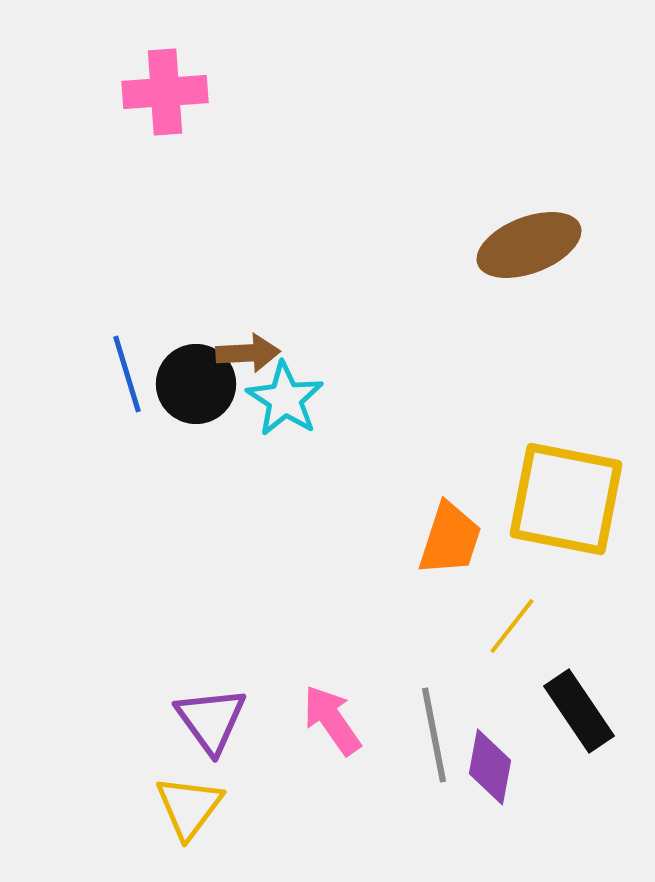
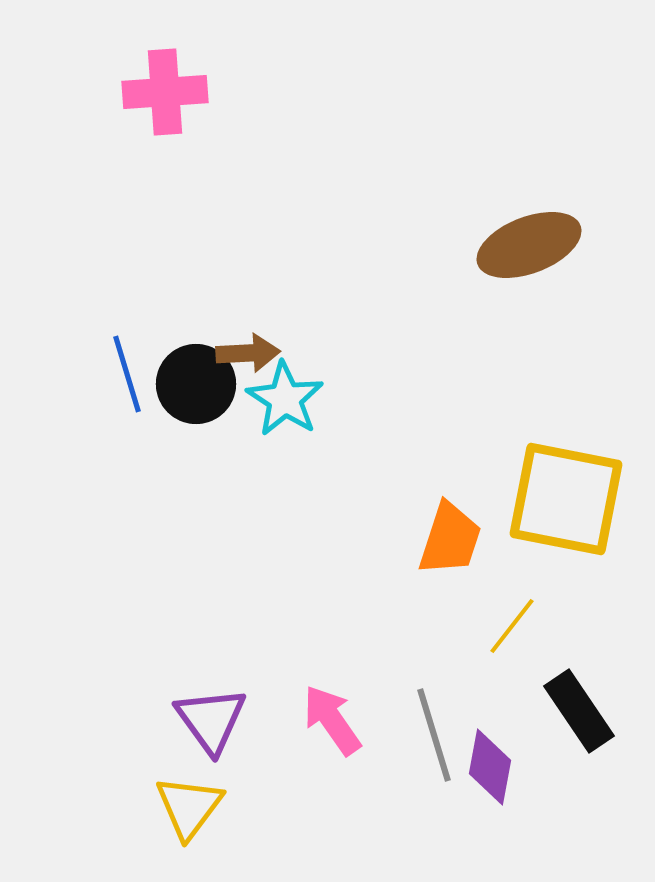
gray line: rotated 6 degrees counterclockwise
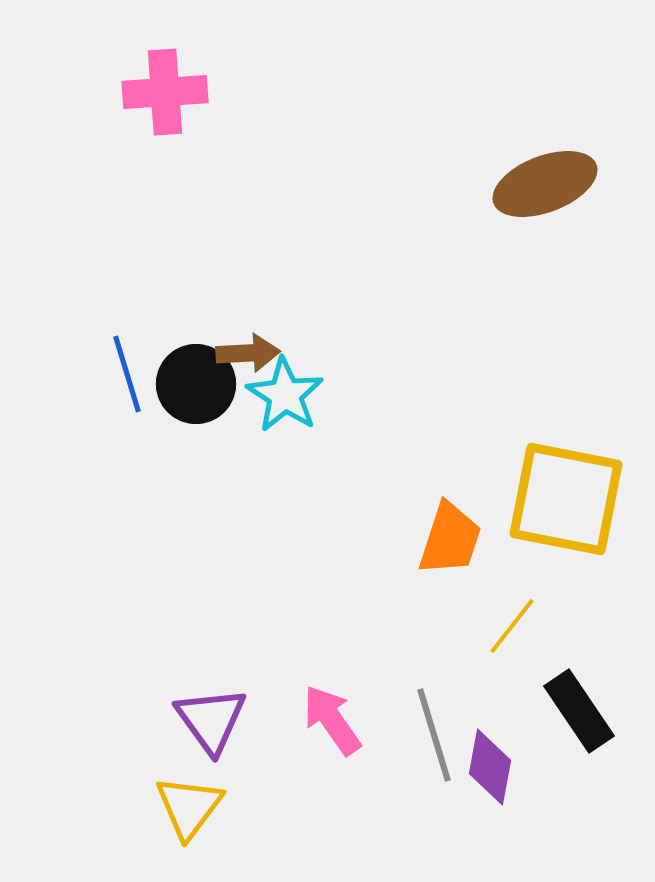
brown ellipse: moved 16 px right, 61 px up
cyan star: moved 4 px up
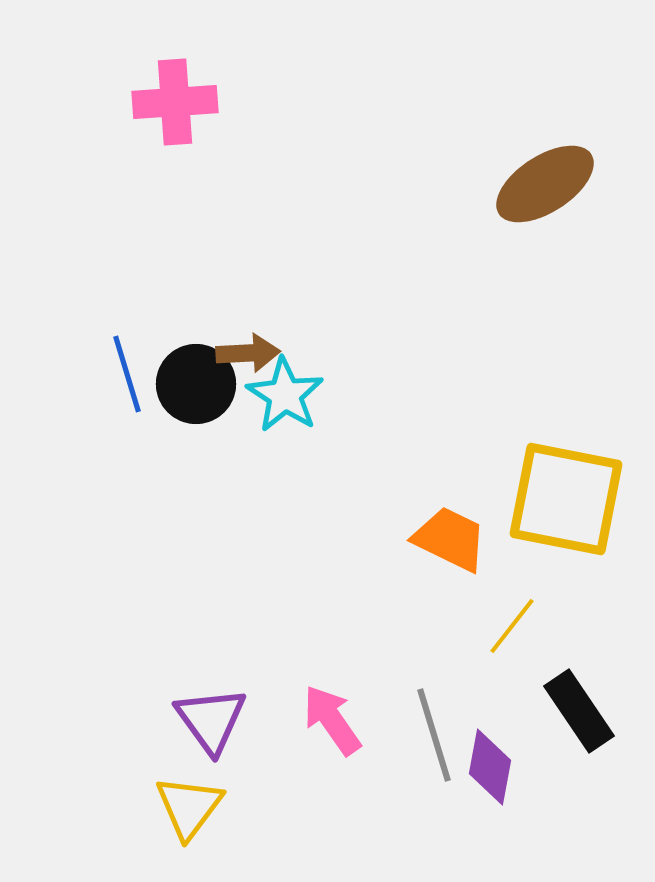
pink cross: moved 10 px right, 10 px down
brown ellipse: rotated 12 degrees counterclockwise
orange trapezoid: rotated 82 degrees counterclockwise
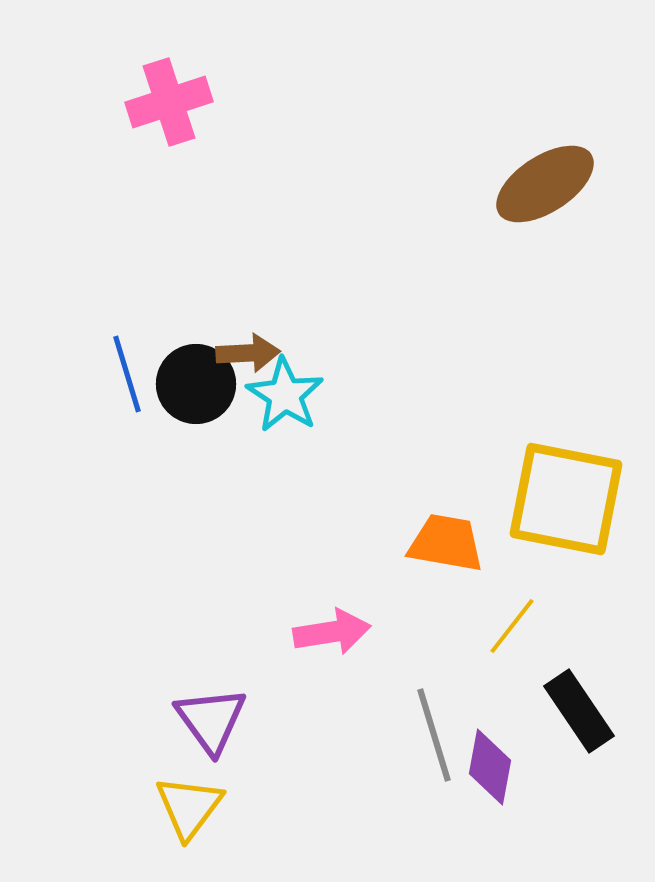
pink cross: moved 6 px left; rotated 14 degrees counterclockwise
orange trapezoid: moved 4 px left, 4 px down; rotated 16 degrees counterclockwise
pink arrow: moved 88 px up; rotated 116 degrees clockwise
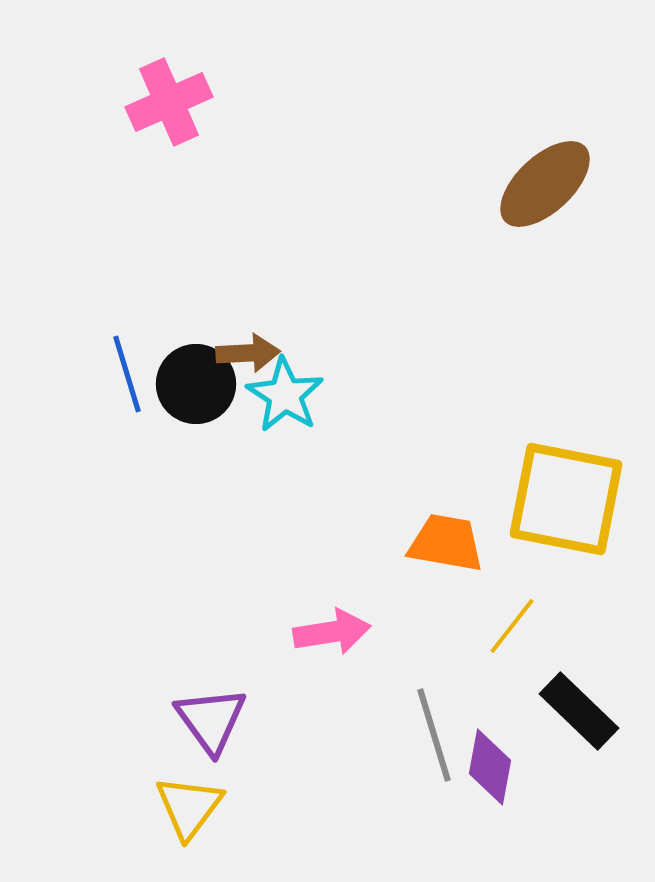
pink cross: rotated 6 degrees counterclockwise
brown ellipse: rotated 10 degrees counterclockwise
black rectangle: rotated 12 degrees counterclockwise
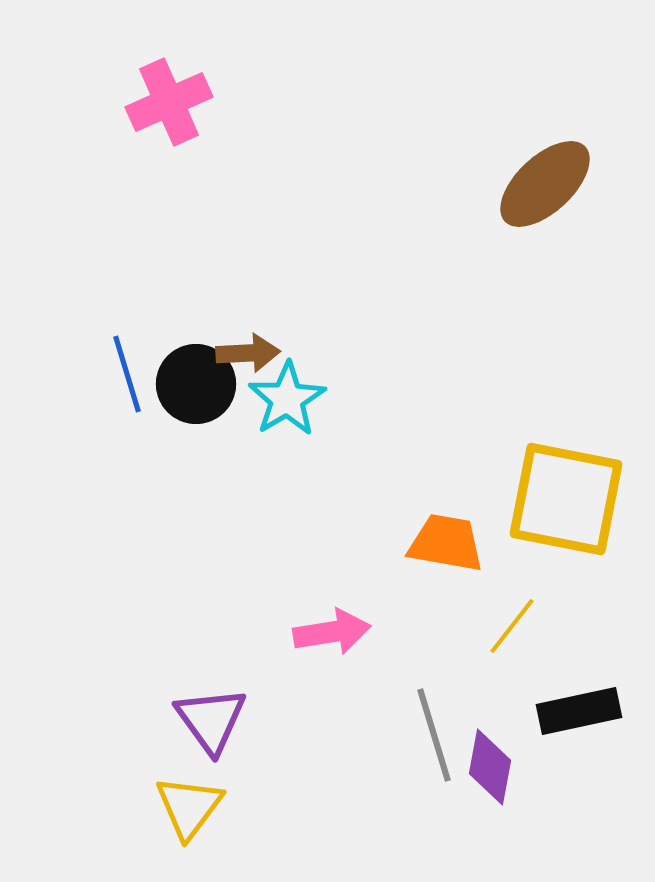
cyan star: moved 2 px right, 4 px down; rotated 8 degrees clockwise
black rectangle: rotated 56 degrees counterclockwise
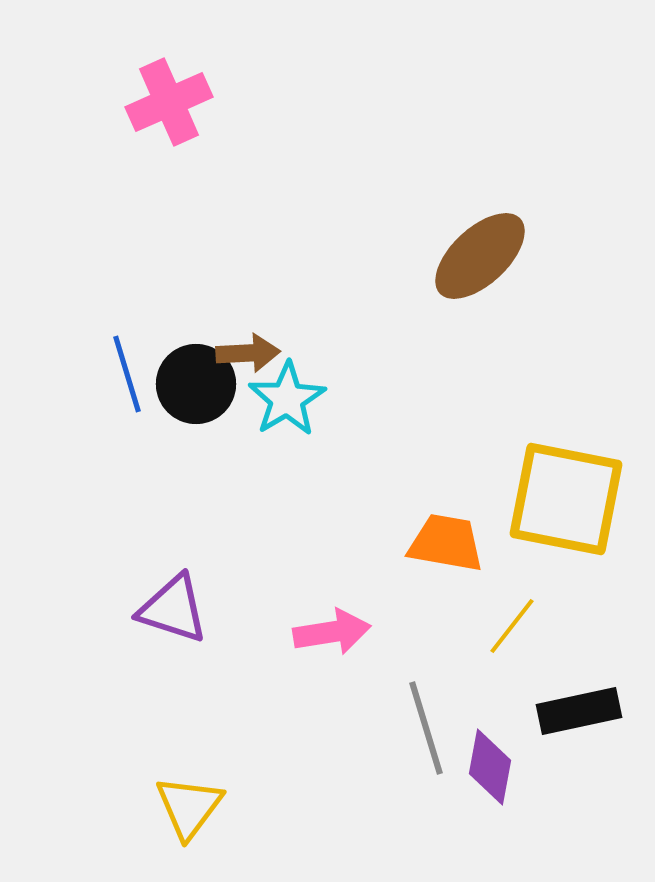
brown ellipse: moved 65 px left, 72 px down
purple triangle: moved 38 px left, 111 px up; rotated 36 degrees counterclockwise
gray line: moved 8 px left, 7 px up
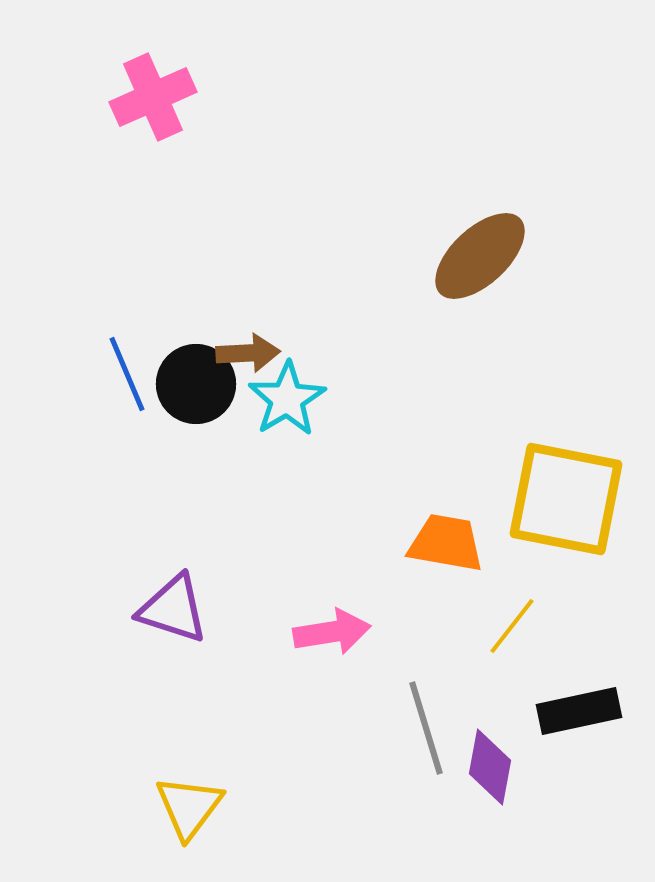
pink cross: moved 16 px left, 5 px up
blue line: rotated 6 degrees counterclockwise
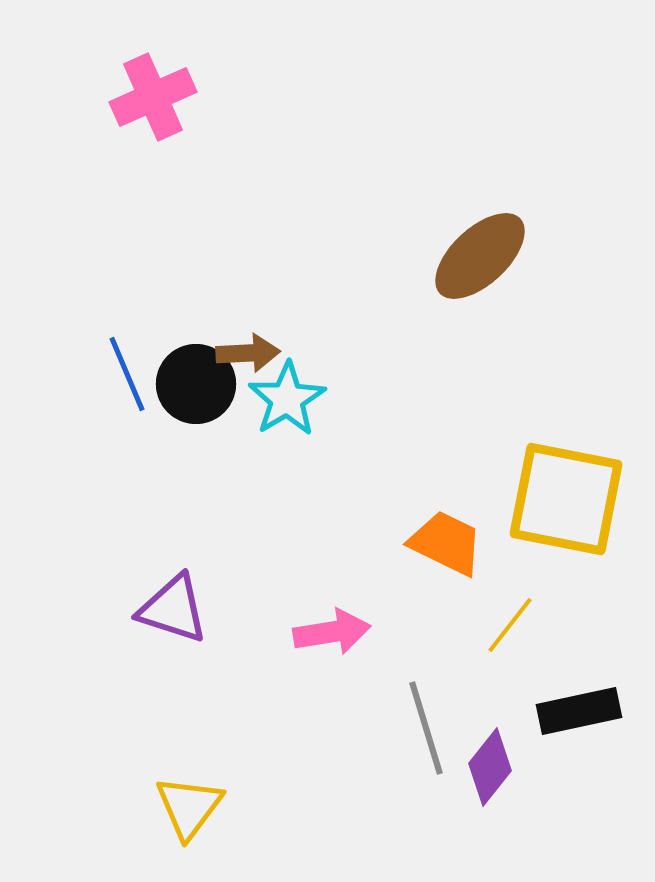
orange trapezoid: rotated 16 degrees clockwise
yellow line: moved 2 px left, 1 px up
purple diamond: rotated 28 degrees clockwise
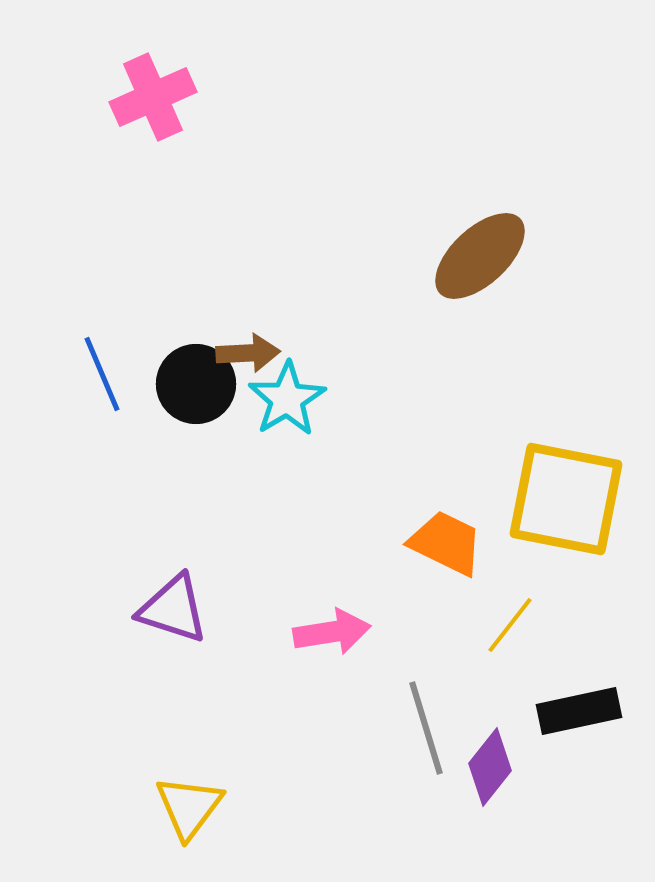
blue line: moved 25 px left
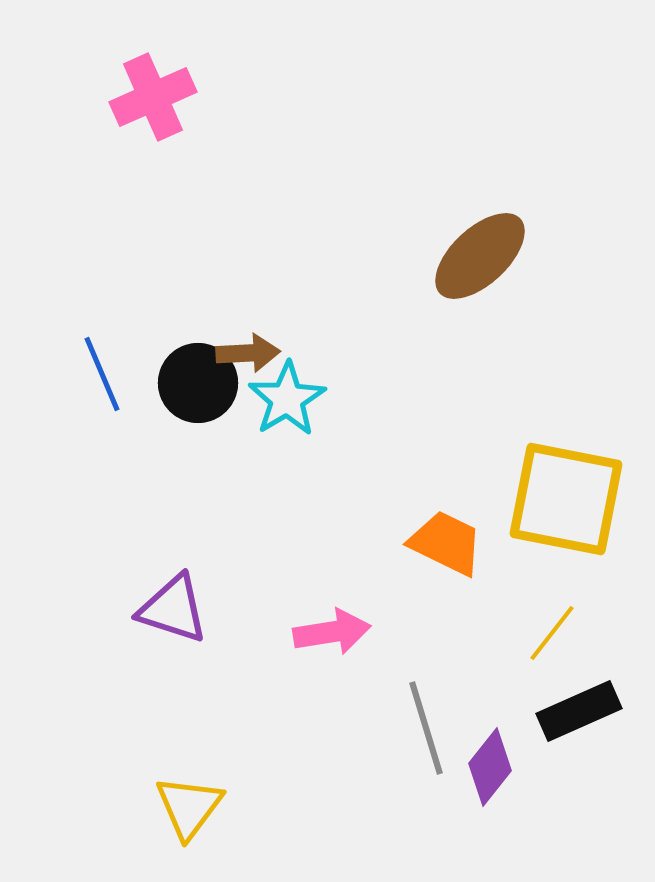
black circle: moved 2 px right, 1 px up
yellow line: moved 42 px right, 8 px down
black rectangle: rotated 12 degrees counterclockwise
